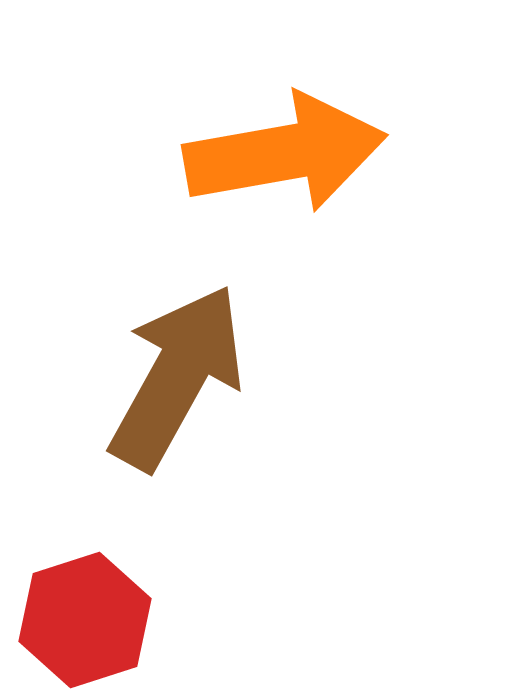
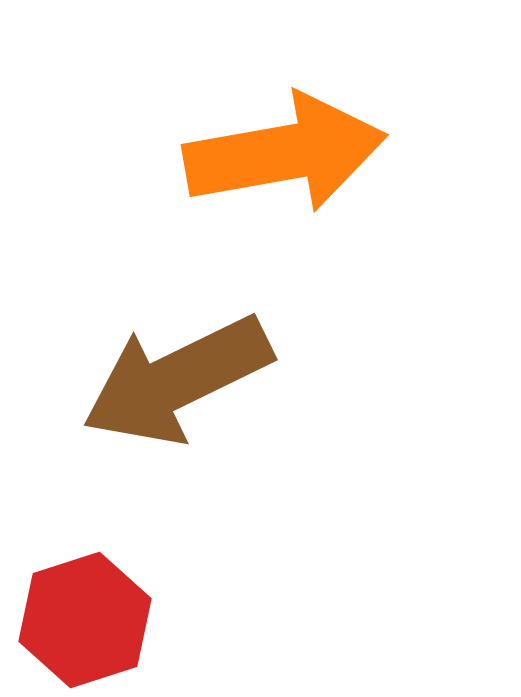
brown arrow: moved 3 px down; rotated 145 degrees counterclockwise
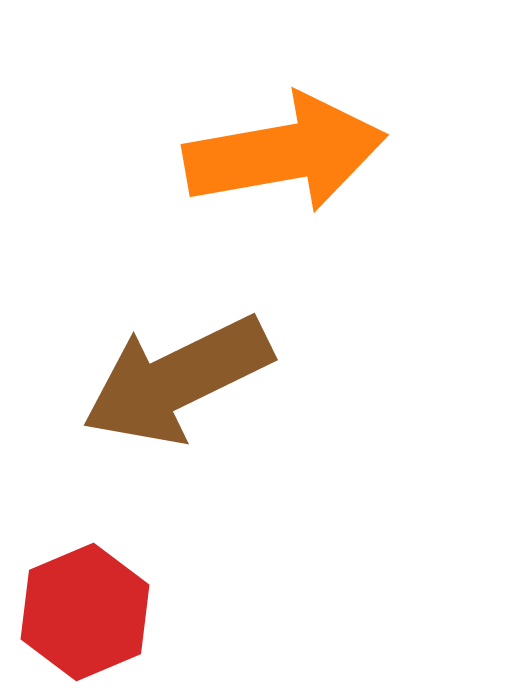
red hexagon: moved 8 px up; rotated 5 degrees counterclockwise
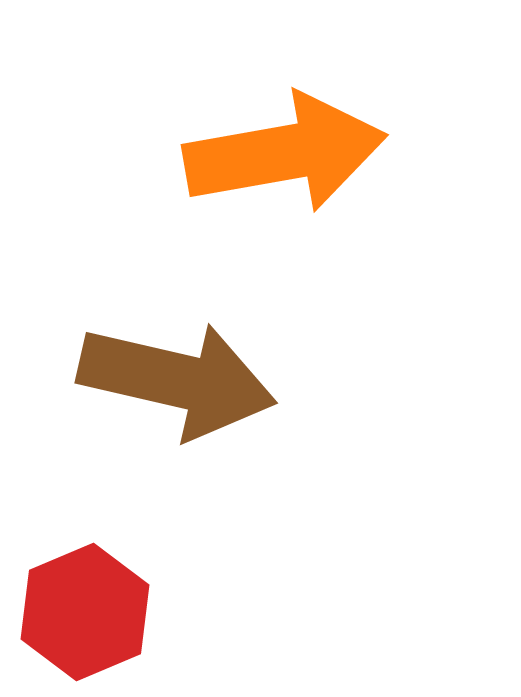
brown arrow: rotated 141 degrees counterclockwise
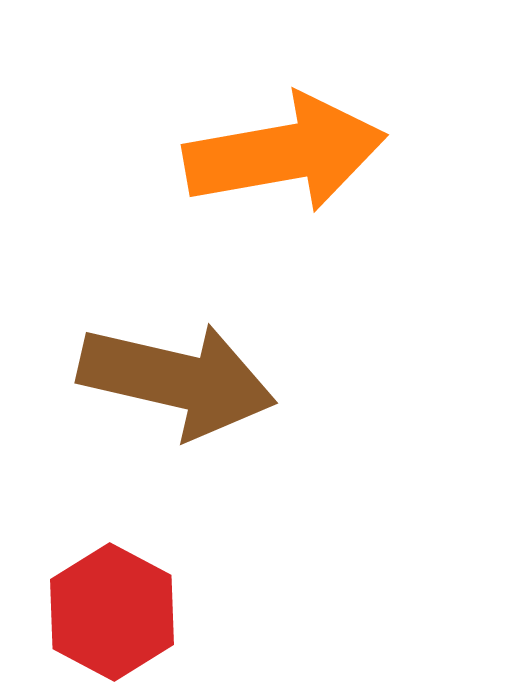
red hexagon: moved 27 px right; rotated 9 degrees counterclockwise
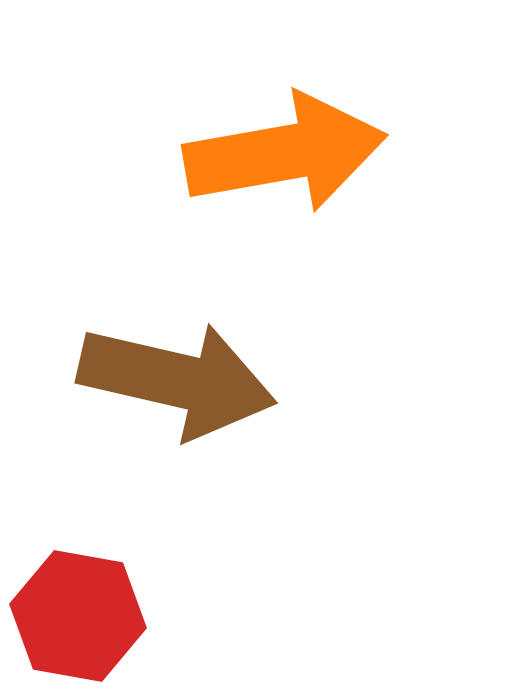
red hexagon: moved 34 px left, 4 px down; rotated 18 degrees counterclockwise
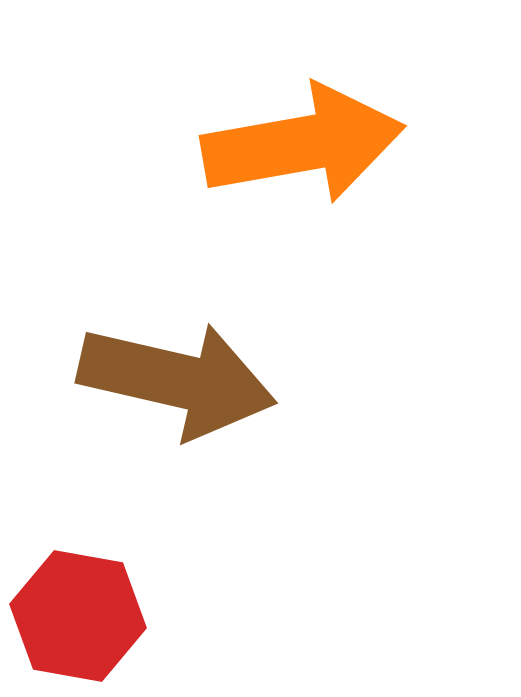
orange arrow: moved 18 px right, 9 px up
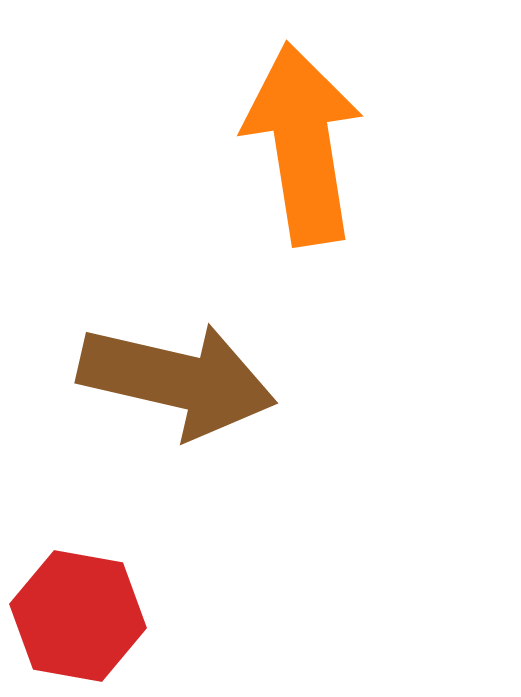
orange arrow: rotated 89 degrees counterclockwise
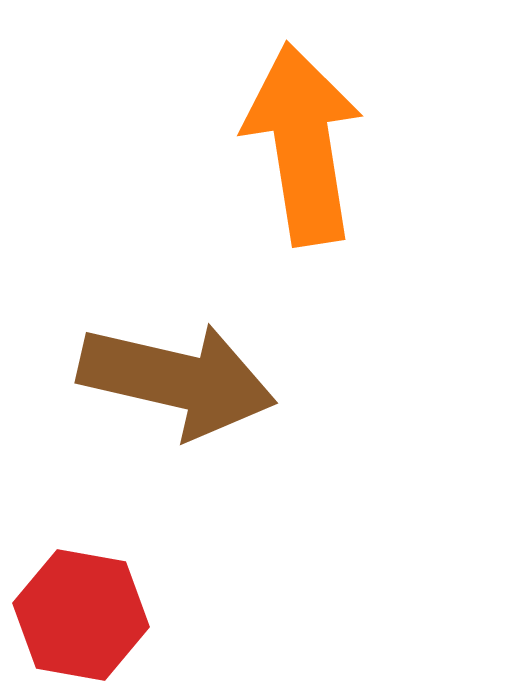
red hexagon: moved 3 px right, 1 px up
